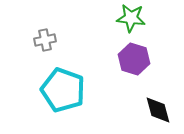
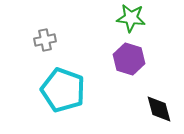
purple hexagon: moved 5 px left
black diamond: moved 1 px right, 1 px up
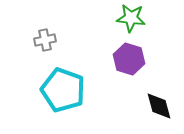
black diamond: moved 3 px up
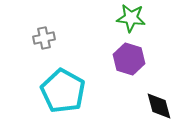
gray cross: moved 1 px left, 2 px up
cyan pentagon: moved 1 px down; rotated 9 degrees clockwise
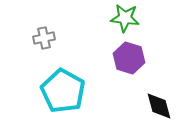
green star: moved 6 px left
purple hexagon: moved 1 px up
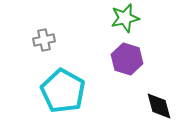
green star: rotated 20 degrees counterclockwise
gray cross: moved 2 px down
purple hexagon: moved 2 px left, 1 px down
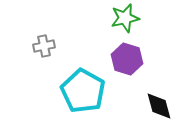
gray cross: moved 6 px down
cyan pentagon: moved 20 px right
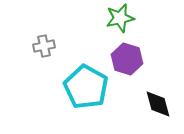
green star: moved 5 px left
cyan pentagon: moved 3 px right, 4 px up
black diamond: moved 1 px left, 2 px up
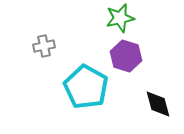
purple hexagon: moved 1 px left, 3 px up
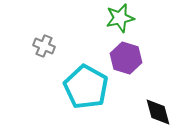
gray cross: rotated 35 degrees clockwise
purple hexagon: moved 2 px down
black diamond: moved 8 px down
